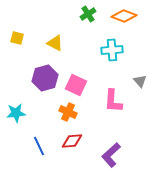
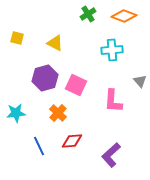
orange cross: moved 10 px left, 1 px down; rotated 18 degrees clockwise
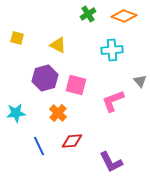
yellow triangle: moved 3 px right, 2 px down
pink square: rotated 10 degrees counterclockwise
pink L-shape: rotated 65 degrees clockwise
purple L-shape: moved 7 px down; rotated 75 degrees counterclockwise
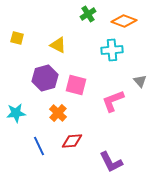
orange diamond: moved 5 px down
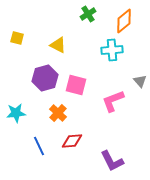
orange diamond: rotated 60 degrees counterclockwise
purple L-shape: moved 1 px right, 1 px up
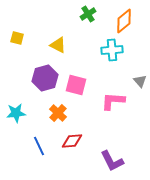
pink L-shape: rotated 25 degrees clockwise
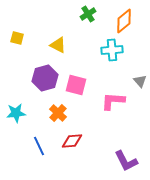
purple L-shape: moved 14 px right
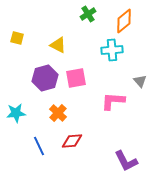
pink square: moved 7 px up; rotated 25 degrees counterclockwise
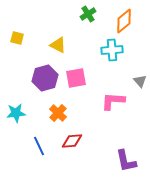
purple L-shape: rotated 15 degrees clockwise
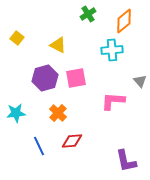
yellow square: rotated 24 degrees clockwise
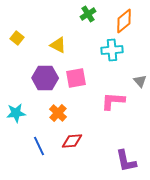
purple hexagon: rotated 15 degrees clockwise
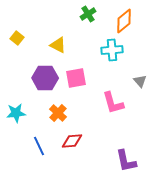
pink L-shape: moved 2 px down; rotated 110 degrees counterclockwise
